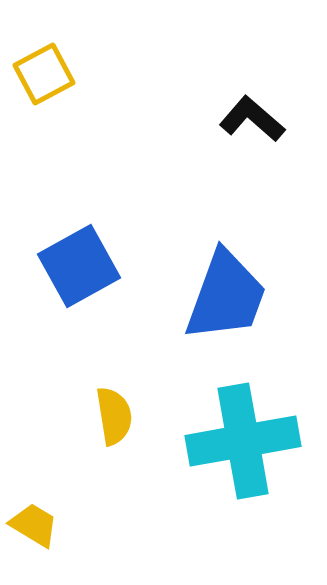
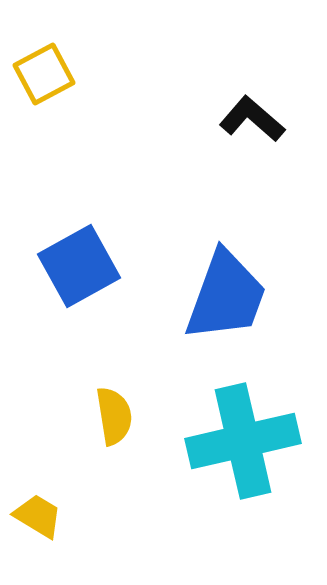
cyan cross: rotated 3 degrees counterclockwise
yellow trapezoid: moved 4 px right, 9 px up
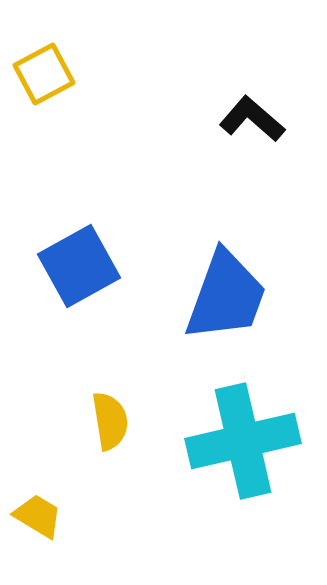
yellow semicircle: moved 4 px left, 5 px down
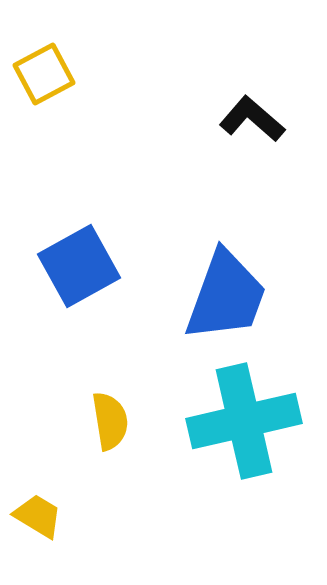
cyan cross: moved 1 px right, 20 px up
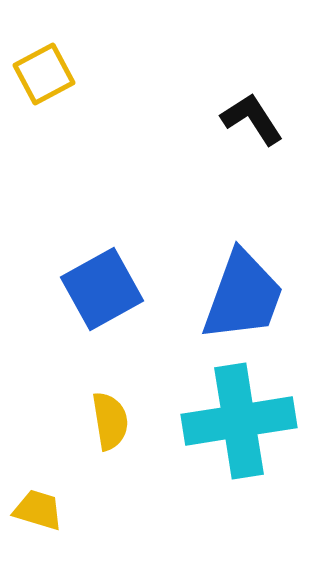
black L-shape: rotated 16 degrees clockwise
blue square: moved 23 px right, 23 px down
blue trapezoid: moved 17 px right
cyan cross: moved 5 px left; rotated 4 degrees clockwise
yellow trapezoid: moved 6 px up; rotated 14 degrees counterclockwise
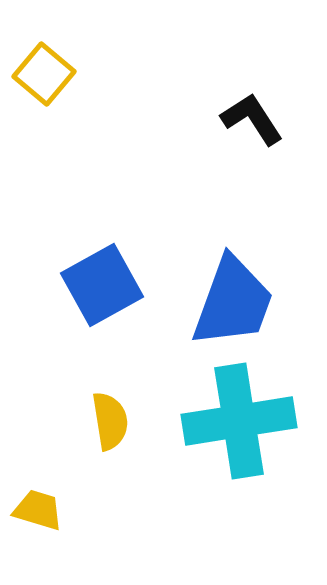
yellow square: rotated 22 degrees counterclockwise
blue square: moved 4 px up
blue trapezoid: moved 10 px left, 6 px down
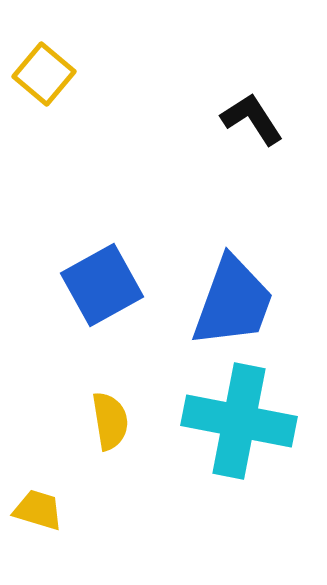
cyan cross: rotated 20 degrees clockwise
